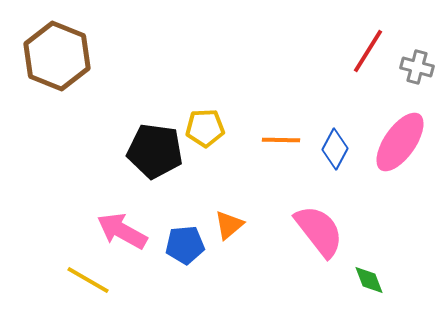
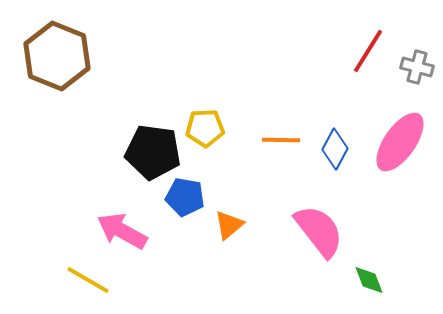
black pentagon: moved 2 px left, 1 px down
blue pentagon: moved 48 px up; rotated 15 degrees clockwise
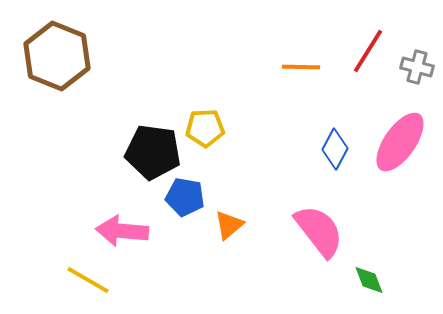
orange line: moved 20 px right, 73 px up
pink arrow: rotated 24 degrees counterclockwise
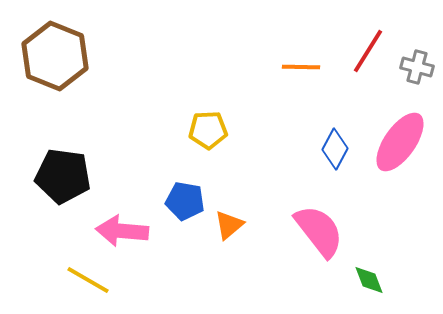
brown hexagon: moved 2 px left
yellow pentagon: moved 3 px right, 2 px down
black pentagon: moved 90 px left, 24 px down
blue pentagon: moved 4 px down
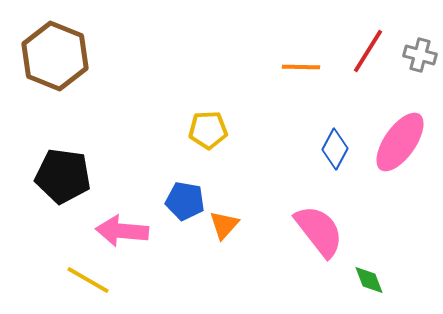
gray cross: moved 3 px right, 12 px up
orange triangle: moved 5 px left; rotated 8 degrees counterclockwise
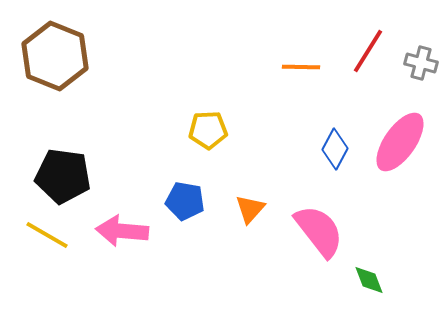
gray cross: moved 1 px right, 8 px down
orange triangle: moved 26 px right, 16 px up
yellow line: moved 41 px left, 45 px up
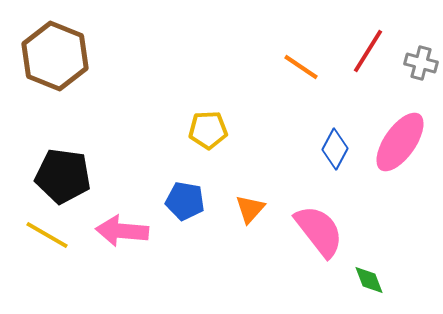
orange line: rotated 33 degrees clockwise
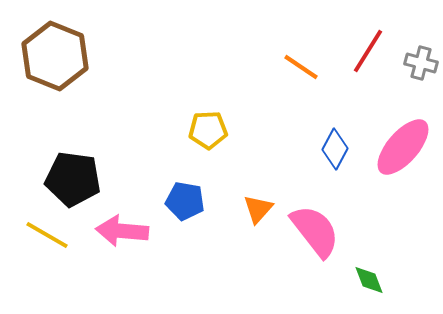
pink ellipse: moved 3 px right, 5 px down; rotated 6 degrees clockwise
black pentagon: moved 10 px right, 3 px down
orange triangle: moved 8 px right
pink semicircle: moved 4 px left
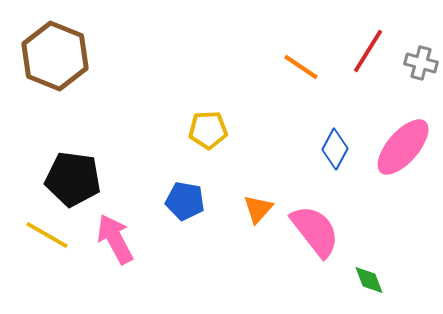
pink arrow: moved 7 px left, 8 px down; rotated 57 degrees clockwise
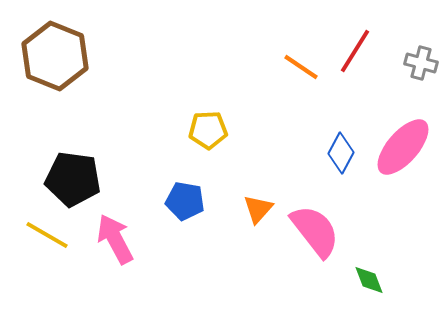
red line: moved 13 px left
blue diamond: moved 6 px right, 4 px down
